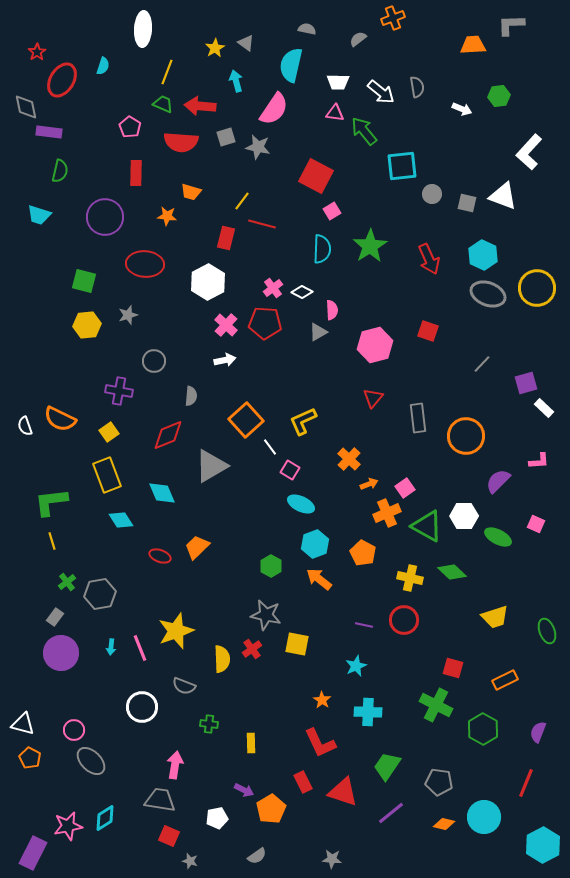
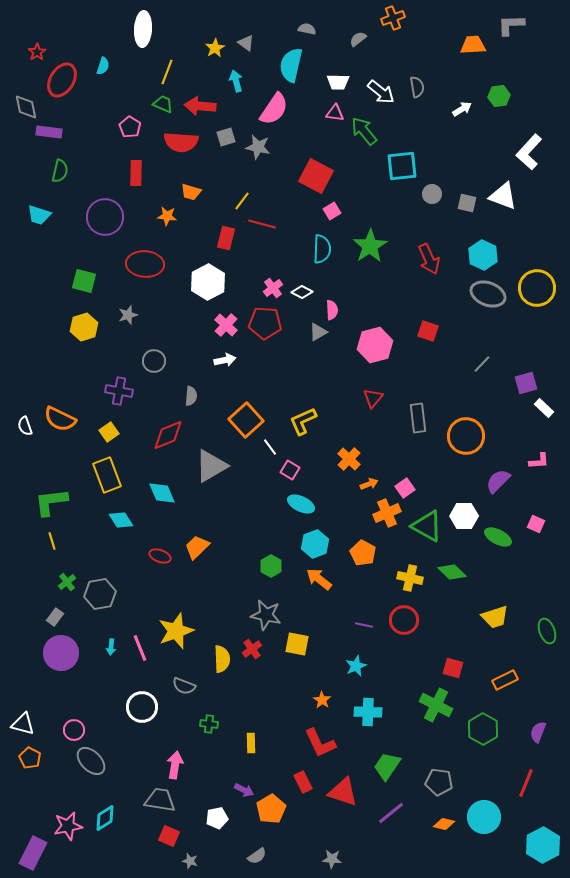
white arrow at (462, 109): rotated 54 degrees counterclockwise
yellow hexagon at (87, 325): moved 3 px left, 2 px down; rotated 12 degrees counterclockwise
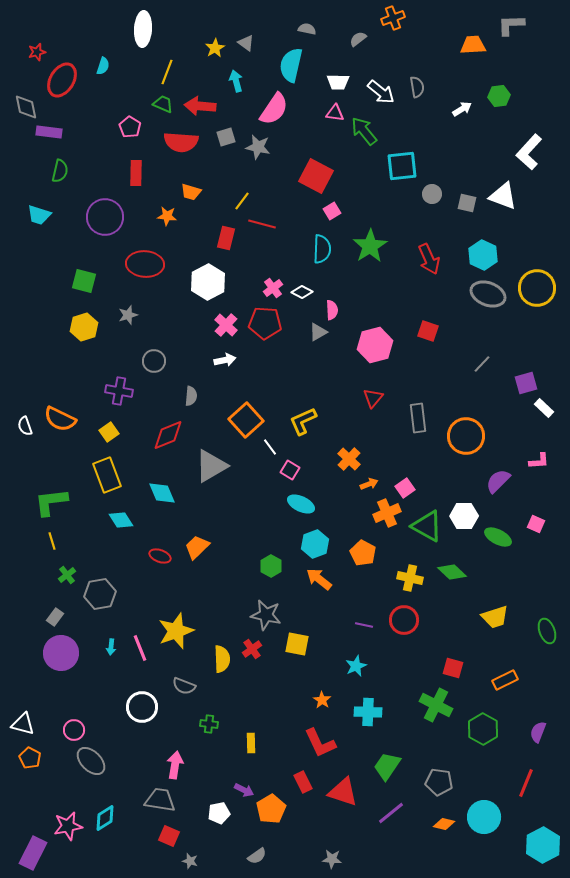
red star at (37, 52): rotated 18 degrees clockwise
green cross at (67, 582): moved 7 px up
white pentagon at (217, 818): moved 2 px right, 5 px up
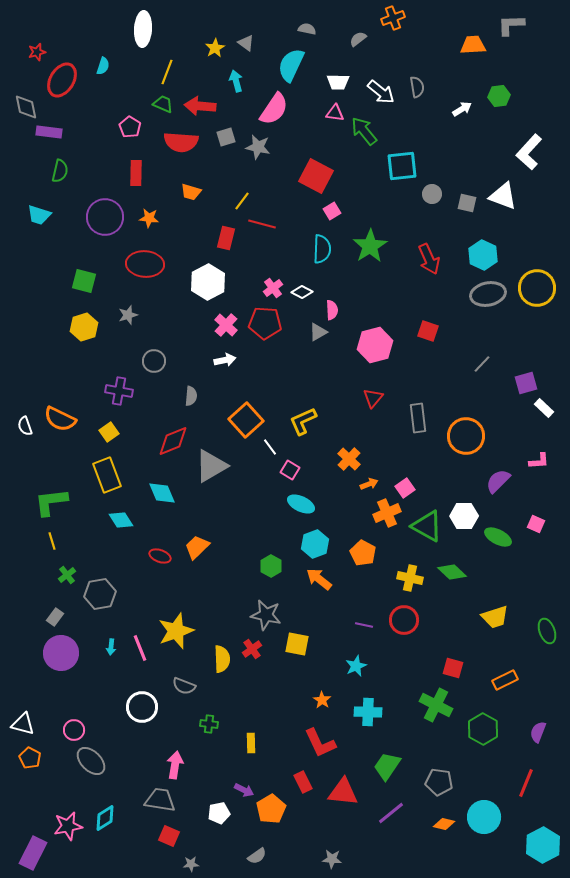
cyan semicircle at (291, 65): rotated 12 degrees clockwise
orange star at (167, 216): moved 18 px left, 2 px down
gray ellipse at (488, 294): rotated 32 degrees counterclockwise
red diamond at (168, 435): moved 5 px right, 6 px down
red triangle at (343, 792): rotated 12 degrees counterclockwise
gray star at (190, 861): moved 1 px right, 3 px down; rotated 21 degrees counterclockwise
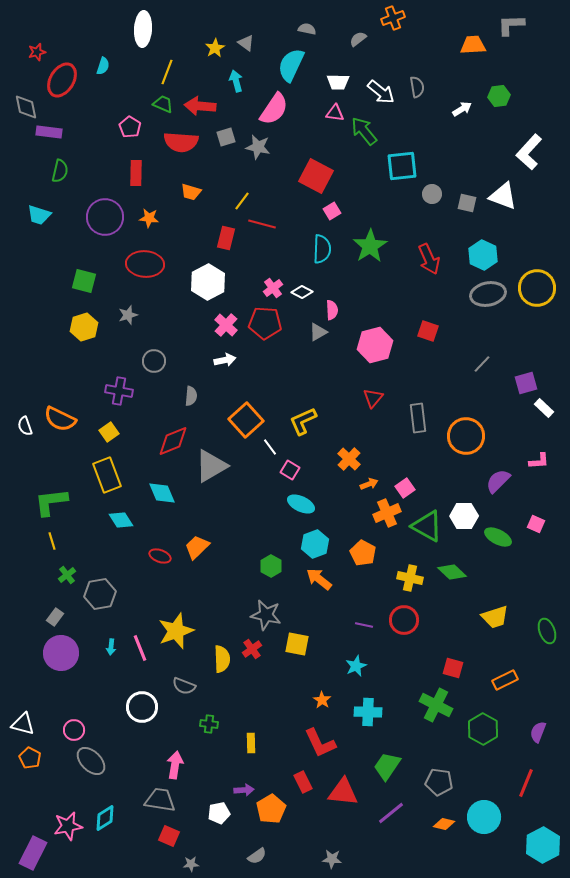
purple arrow at (244, 790): rotated 30 degrees counterclockwise
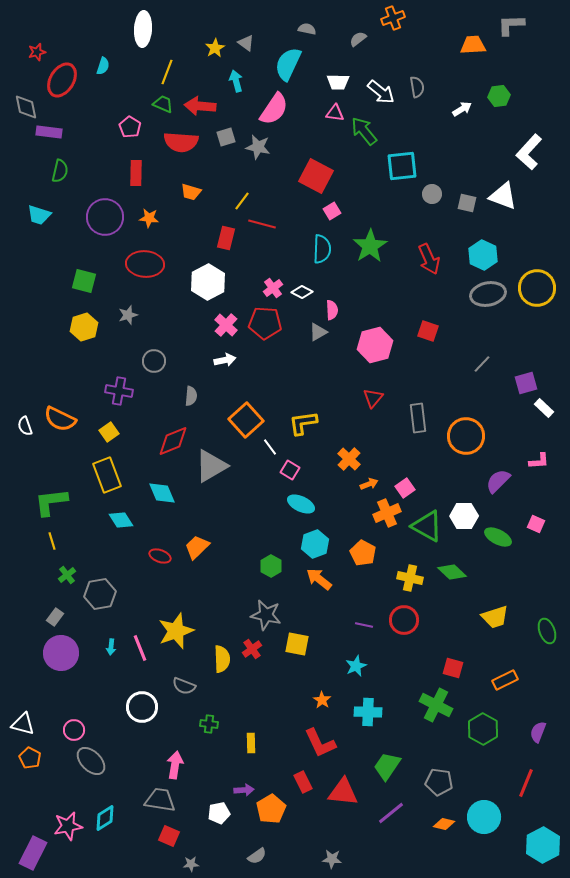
cyan semicircle at (291, 65): moved 3 px left, 1 px up
yellow L-shape at (303, 421): moved 2 px down; rotated 16 degrees clockwise
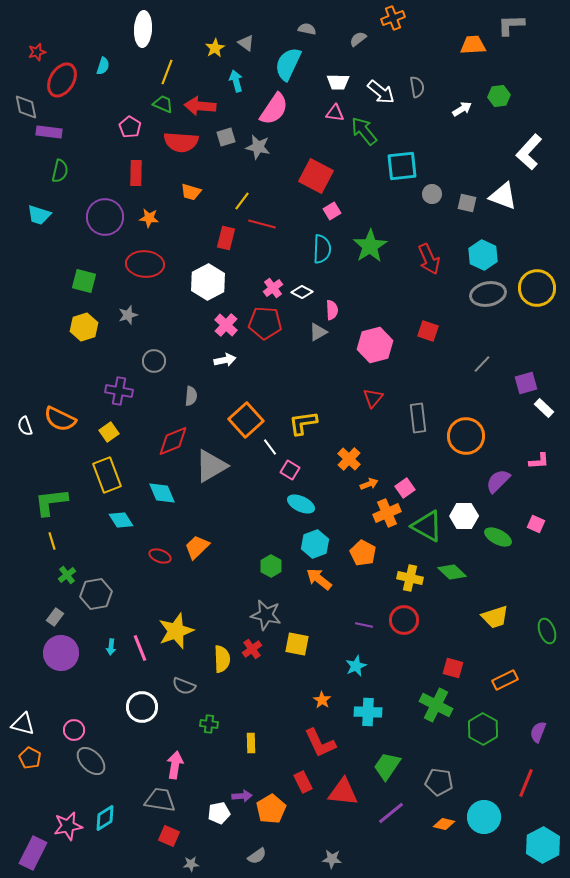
gray hexagon at (100, 594): moved 4 px left
purple arrow at (244, 790): moved 2 px left, 6 px down
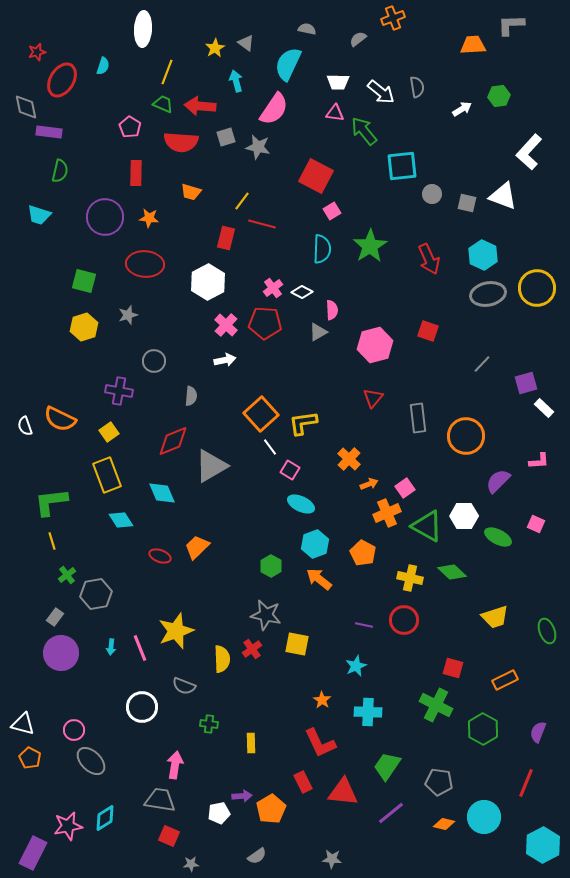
orange square at (246, 420): moved 15 px right, 6 px up
